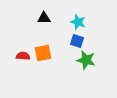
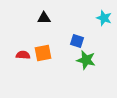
cyan star: moved 26 px right, 4 px up
red semicircle: moved 1 px up
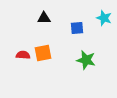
blue square: moved 13 px up; rotated 24 degrees counterclockwise
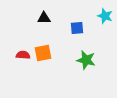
cyan star: moved 1 px right, 2 px up
